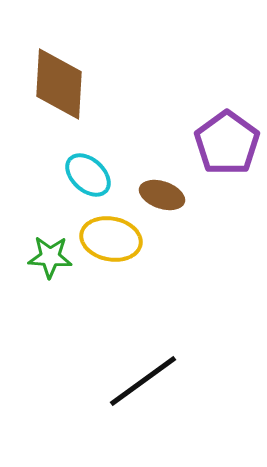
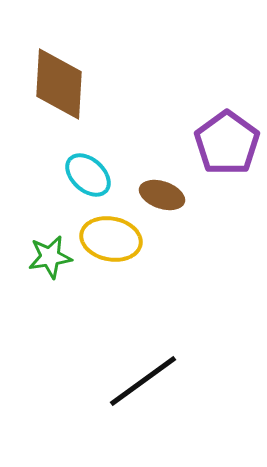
green star: rotated 12 degrees counterclockwise
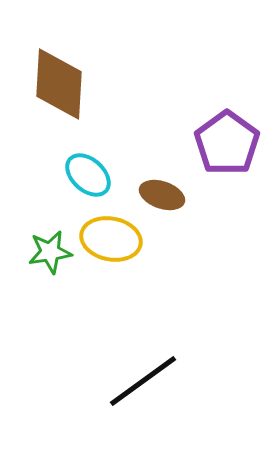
green star: moved 5 px up
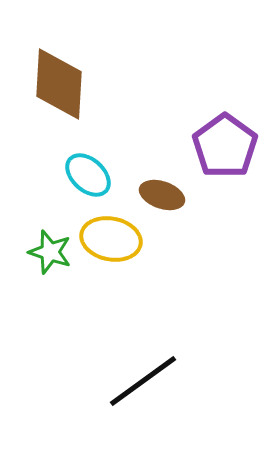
purple pentagon: moved 2 px left, 3 px down
green star: rotated 27 degrees clockwise
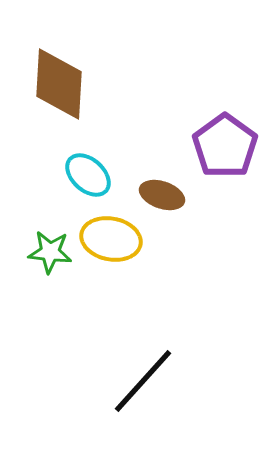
green star: rotated 12 degrees counterclockwise
black line: rotated 12 degrees counterclockwise
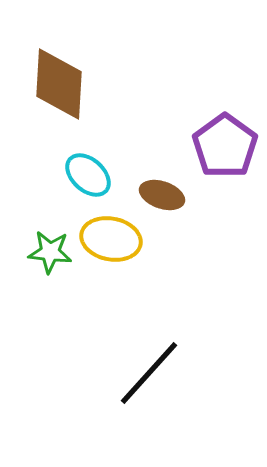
black line: moved 6 px right, 8 px up
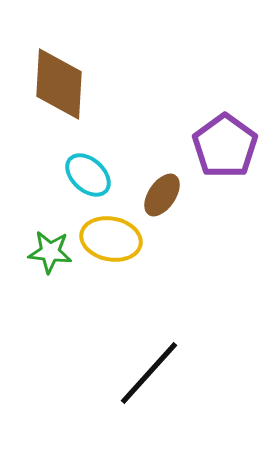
brown ellipse: rotated 75 degrees counterclockwise
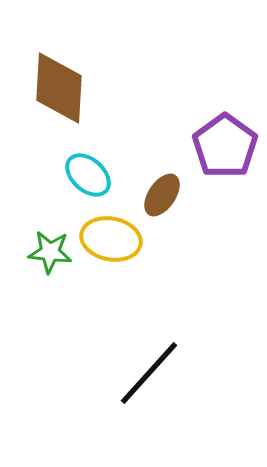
brown diamond: moved 4 px down
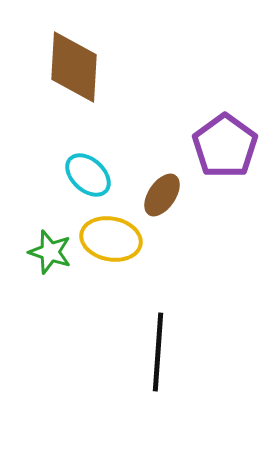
brown diamond: moved 15 px right, 21 px up
green star: rotated 12 degrees clockwise
black line: moved 9 px right, 21 px up; rotated 38 degrees counterclockwise
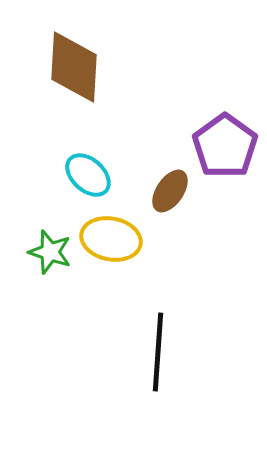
brown ellipse: moved 8 px right, 4 px up
